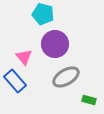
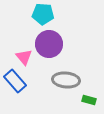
cyan pentagon: rotated 10 degrees counterclockwise
purple circle: moved 6 px left
gray ellipse: moved 3 px down; rotated 36 degrees clockwise
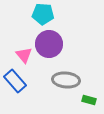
pink triangle: moved 2 px up
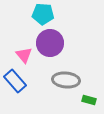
purple circle: moved 1 px right, 1 px up
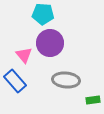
green rectangle: moved 4 px right; rotated 24 degrees counterclockwise
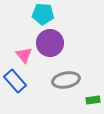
gray ellipse: rotated 16 degrees counterclockwise
